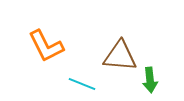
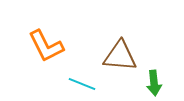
green arrow: moved 4 px right, 3 px down
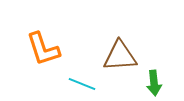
orange L-shape: moved 3 px left, 3 px down; rotated 9 degrees clockwise
brown triangle: rotated 9 degrees counterclockwise
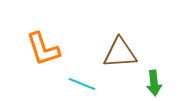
brown triangle: moved 3 px up
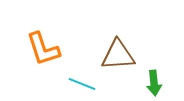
brown triangle: moved 2 px left, 2 px down
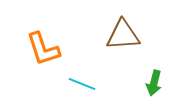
brown triangle: moved 5 px right, 20 px up
green arrow: rotated 20 degrees clockwise
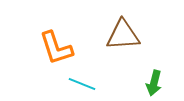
orange L-shape: moved 13 px right, 1 px up
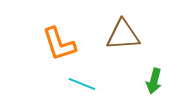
orange L-shape: moved 3 px right, 4 px up
green arrow: moved 2 px up
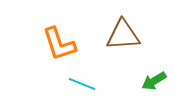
green arrow: rotated 45 degrees clockwise
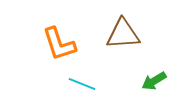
brown triangle: moved 1 px up
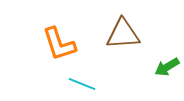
green arrow: moved 13 px right, 14 px up
